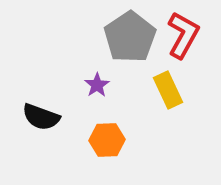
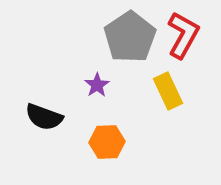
yellow rectangle: moved 1 px down
black semicircle: moved 3 px right
orange hexagon: moved 2 px down
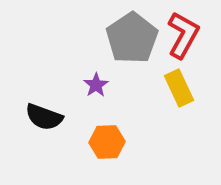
gray pentagon: moved 2 px right, 1 px down
purple star: moved 1 px left
yellow rectangle: moved 11 px right, 3 px up
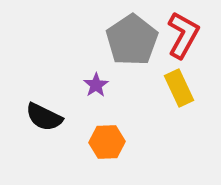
gray pentagon: moved 2 px down
black semicircle: rotated 6 degrees clockwise
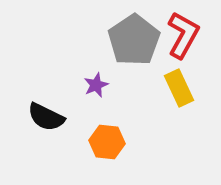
gray pentagon: moved 2 px right
purple star: rotated 10 degrees clockwise
black semicircle: moved 2 px right
orange hexagon: rotated 8 degrees clockwise
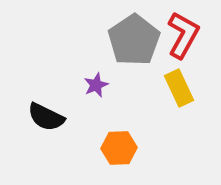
orange hexagon: moved 12 px right, 6 px down; rotated 8 degrees counterclockwise
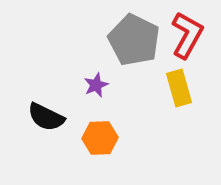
red L-shape: moved 4 px right
gray pentagon: rotated 12 degrees counterclockwise
yellow rectangle: rotated 9 degrees clockwise
orange hexagon: moved 19 px left, 10 px up
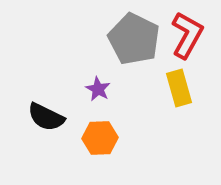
gray pentagon: moved 1 px up
purple star: moved 2 px right, 4 px down; rotated 20 degrees counterclockwise
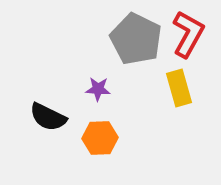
red L-shape: moved 1 px right, 1 px up
gray pentagon: moved 2 px right
purple star: rotated 25 degrees counterclockwise
black semicircle: moved 2 px right
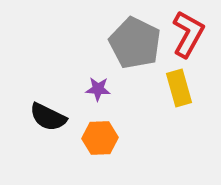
gray pentagon: moved 1 px left, 4 px down
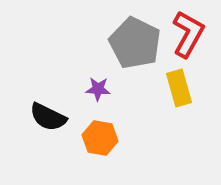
orange hexagon: rotated 12 degrees clockwise
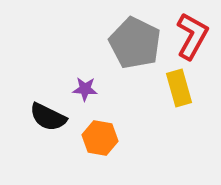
red L-shape: moved 4 px right, 2 px down
purple star: moved 13 px left
